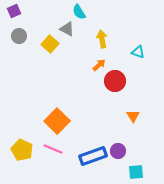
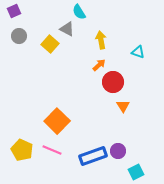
yellow arrow: moved 1 px left, 1 px down
red circle: moved 2 px left, 1 px down
orange triangle: moved 10 px left, 10 px up
pink line: moved 1 px left, 1 px down
cyan square: rotated 21 degrees counterclockwise
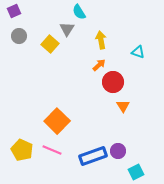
gray triangle: rotated 35 degrees clockwise
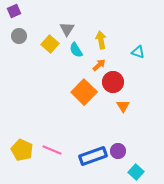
cyan semicircle: moved 3 px left, 38 px down
orange square: moved 27 px right, 29 px up
cyan square: rotated 21 degrees counterclockwise
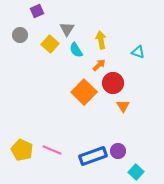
purple square: moved 23 px right
gray circle: moved 1 px right, 1 px up
red circle: moved 1 px down
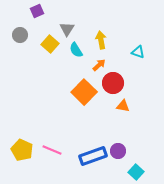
orange triangle: rotated 48 degrees counterclockwise
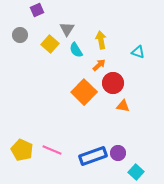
purple square: moved 1 px up
purple circle: moved 2 px down
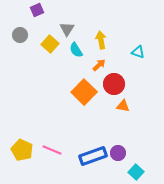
red circle: moved 1 px right, 1 px down
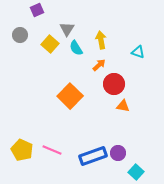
cyan semicircle: moved 2 px up
orange square: moved 14 px left, 4 px down
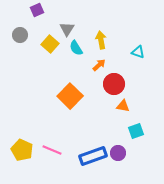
cyan square: moved 41 px up; rotated 28 degrees clockwise
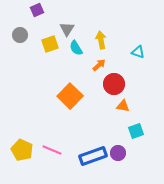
yellow square: rotated 30 degrees clockwise
